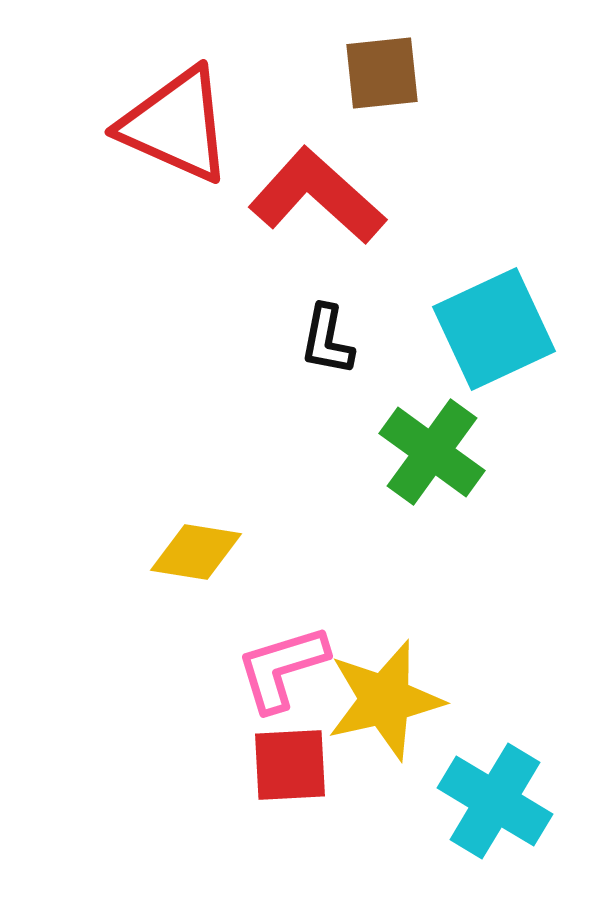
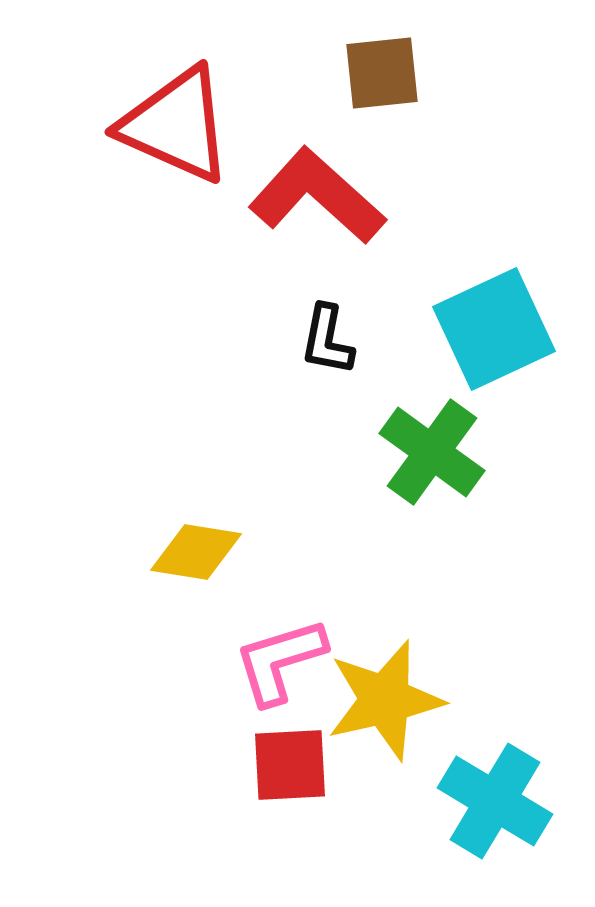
pink L-shape: moved 2 px left, 7 px up
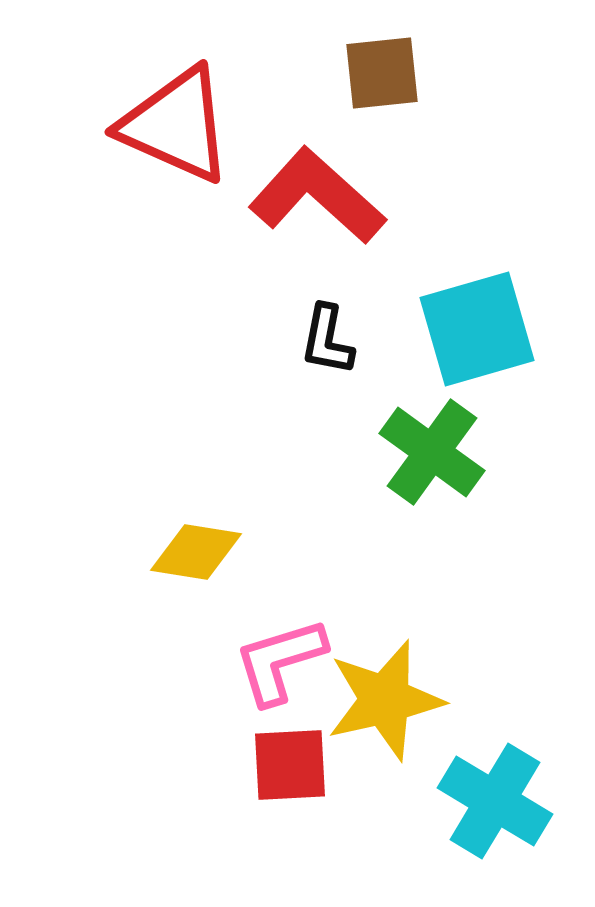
cyan square: moved 17 px left; rotated 9 degrees clockwise
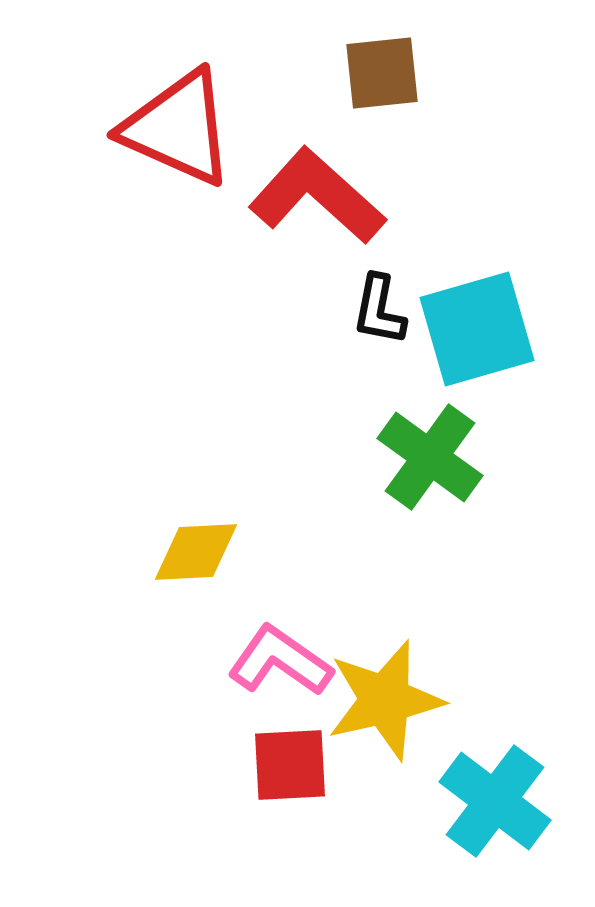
red triangle: moved 2 px right, 3 px down
black L-shape: moved 52 px right, 30 px up
green cross: moved 2 px left, 5 px down
yellow diamond: rotated 12 degrees counterclockwise
pink L-shape: rotated 52 degrees clockwise
cyan cross: rotated 6 degrees clockwise
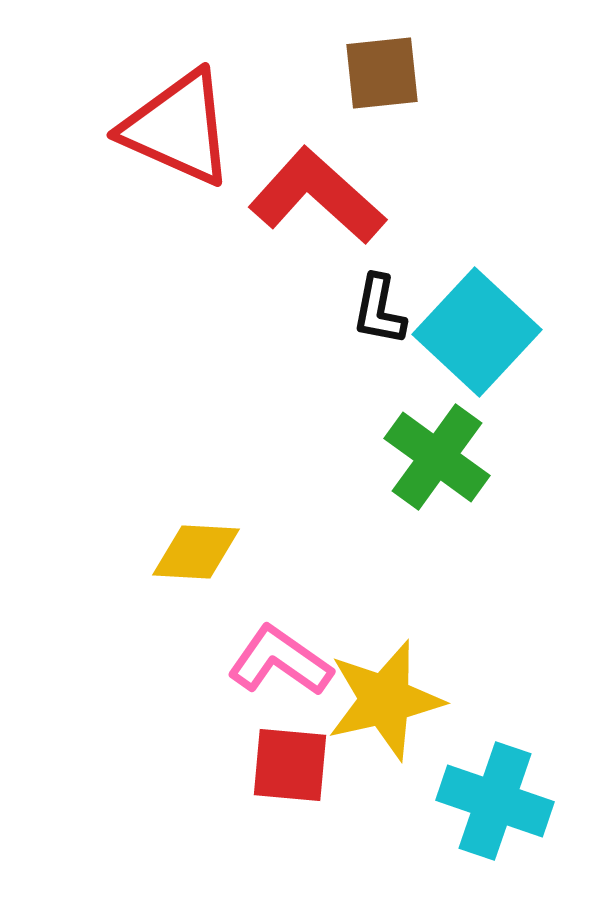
cyan square: moved 3 px down; rotated 31 degrees counterclockwise
green cross: moved 7 px right
yellow diamond: rotated 6 degrees clockwise
red square: rotated 8 degrees clockwise
cyan cross: rotated 18 degrees counterclockwise
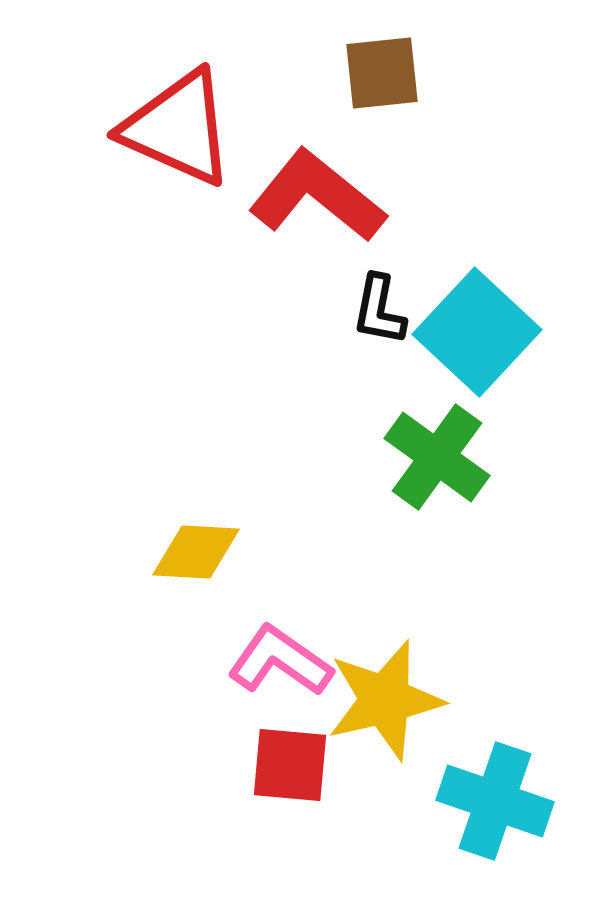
red L-shape: rotated 3 degrees counterclockwise
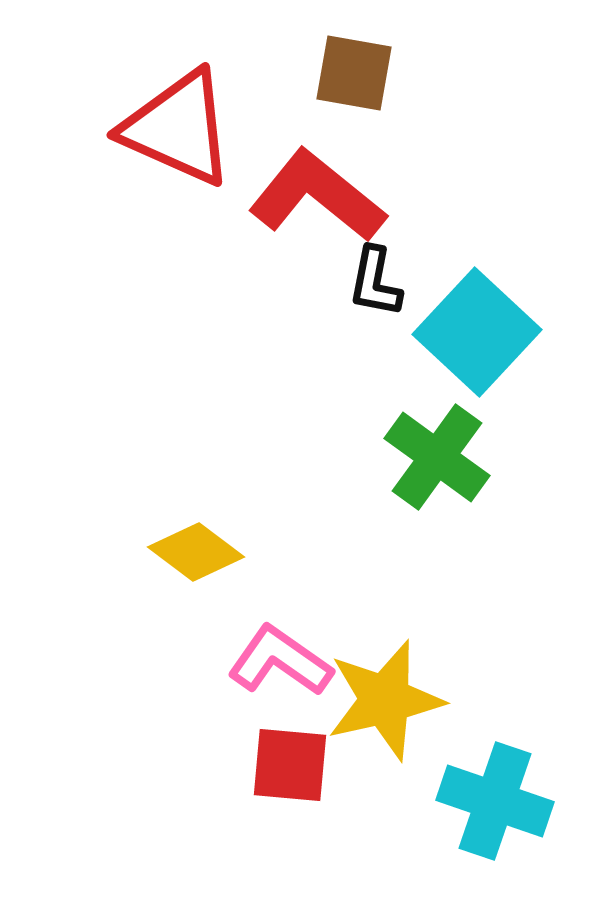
brown square: moved 28 px left; rotated 16 degrees clockwise
black L-shape: moved 4 px left, 28 px up
yellow diamond: rotated 34 degrees clockwise
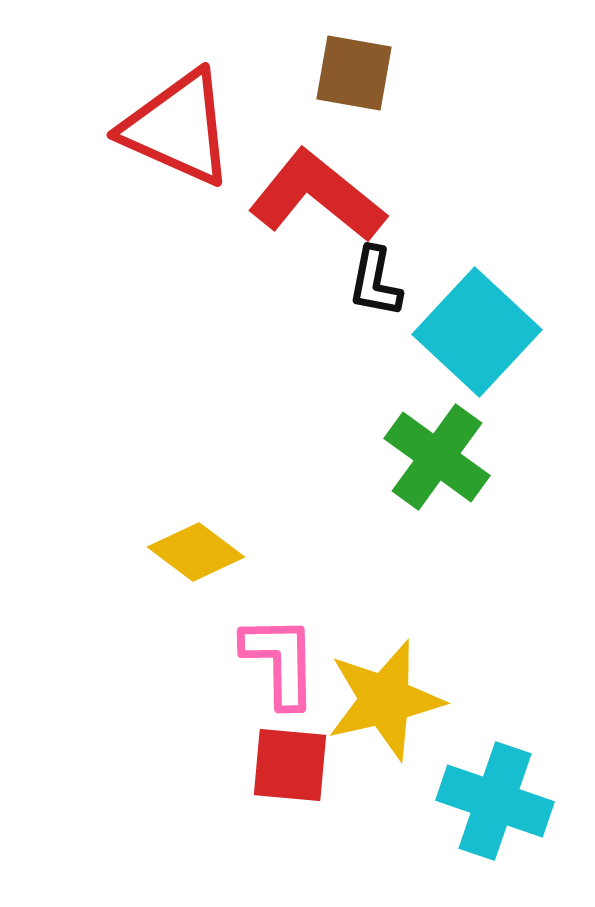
pink L-shape: rotated 54 degrees clockwise
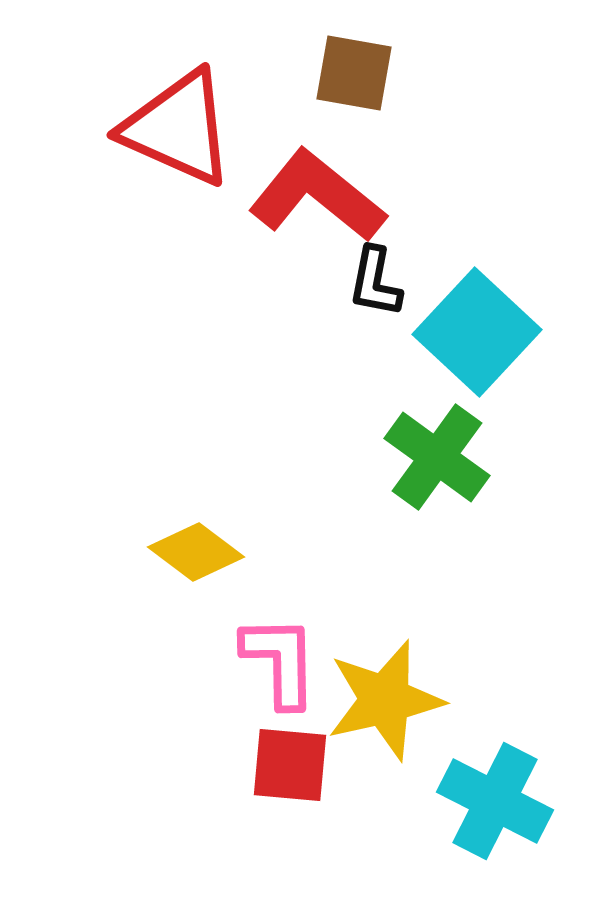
cyan cross: rotated 8 degrees clockwise
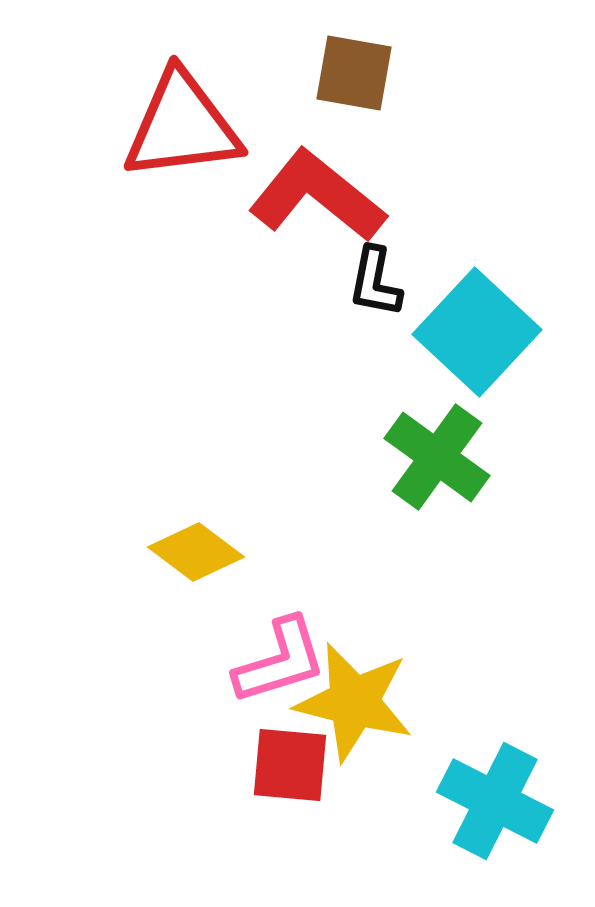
red triangle: moved 4 px right, 2 px up; rotated 31 degrees counterclockwise
pink L-shape: rotated 74 degrees clockwise
yellow star: moved 31 px left, 2 px down; rotated 27 degrees clockwise
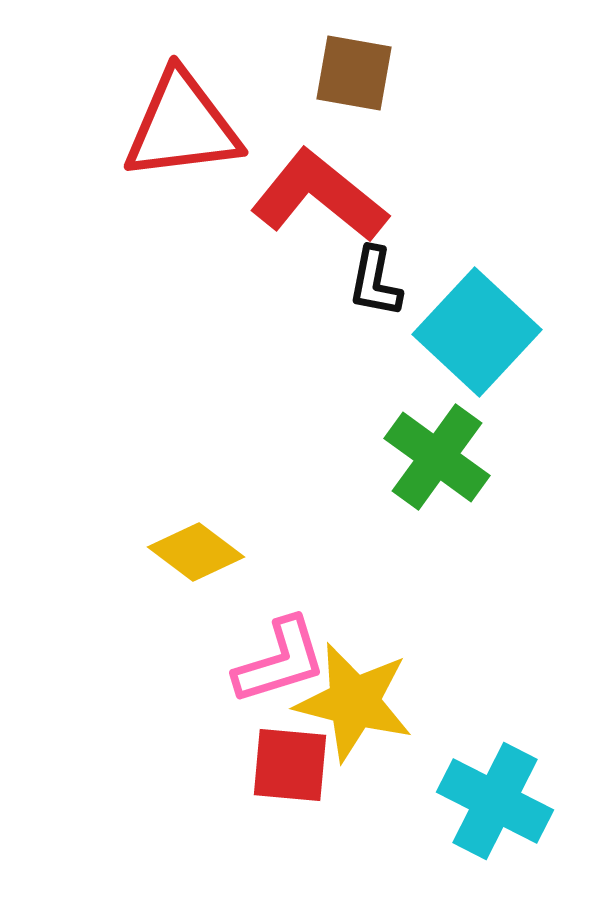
red L-shape: moved 2 px right
